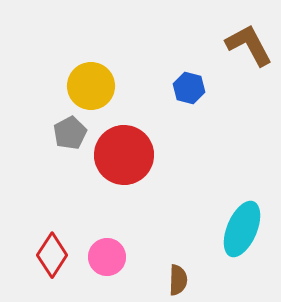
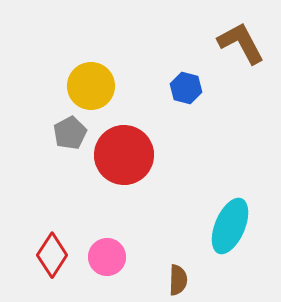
brown L-shape: moved 8 px left, 2 px up
blue hexagon: moved 3 px left
cyan ellipse: moved 12 px left, 3 px up
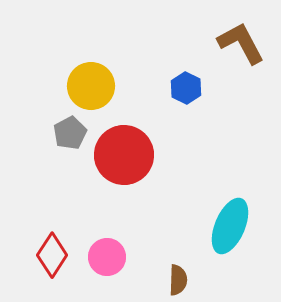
blue hexagon: rotated 12 degrees clockwise
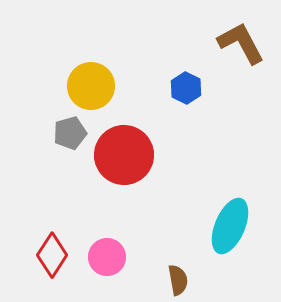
gray pentagon: rotated 12 degrees clockwise
brown semicircle: rotated 12 degrees counterclockwise
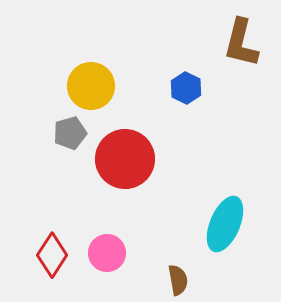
brown L-shape: rotated 138 degrees counterclockwise
red circle: moved 1 px right, 4 px down
cyan ellipse: moved 5 px left, 2 px up
pink circle: moved 4 px up
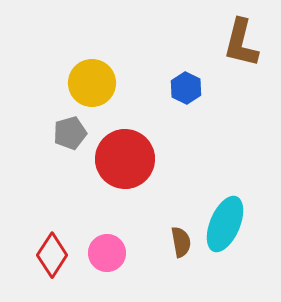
yellow circle: moved 1 px right, 3 px up
brown semicircle: moved 3 px right, 38 px up
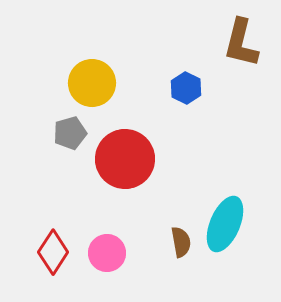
red diamond: moved 1 px right, 3 px up
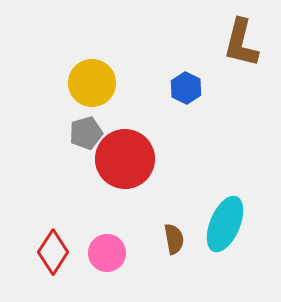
gray pentagon: moved 16 px right
brown semicircle: moved 7 px left, 3 px up
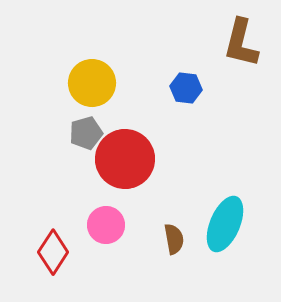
blue hexagon: rotated 20 degrees counterclockwise
pink circle: moved 1 px left, 28 px up
